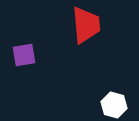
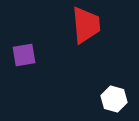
white hexagon: moved 6 px up
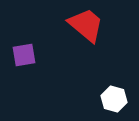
red trapezoid: rotated 45 degrees counterclockwise
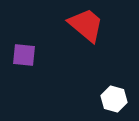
purple square: rotated 15 degrees clockwise
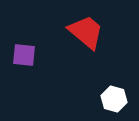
red trapezoid: moved 7 px down
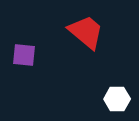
white hexagon: moved 3 px right; rotated 15 degrees counterclockwise
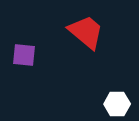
white hexagon: moved 5 px down
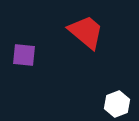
white hexagon: rotated 20 degrees counterclockwise
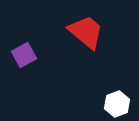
purple square: rotated 35 degrees counterclockwise
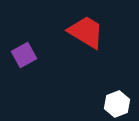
red trapezoid: rotated 9 degrees counterclockwise
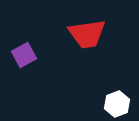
red trapezoid: moved 1 px right, 2 px down; rotated 141 degrees clockwise
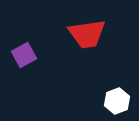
white hexagon: moved 3 px up
